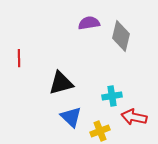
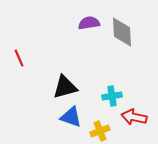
gray diamond: moved 1 px right, 4 px up; rotated 16 degrees counterclockwise
red line: rotated 24 degrees counterclockwise
black triangle: moved 4 px right, 4 px down
blue triangle: rotated 25 degrees counterclockwise
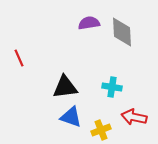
black triangle: rotated 8 degrees clockwise
cyan cross: moved 9 px up; rotated 18 degrees clockwise
yellow cross: moved 1 px right, 1 px up
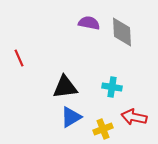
purple semicircle: rotated 20 degrees clockwise
blue triangle: rotated 50 degrees counterclockwise
yellow cross: moved 2 px right, 1 px up
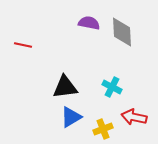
red line: moved 4 px right, 13 px up; rotated 54 degrees counterclockwise
cyan cross: rotated 18 degrees clockwise
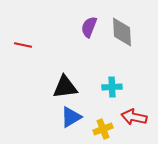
purple semicircle: moved 4 px down; rotated 80 degrees counterclockwise
cyan cross: rotated 30 degrees counterclockwise
